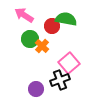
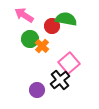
black cross: rotated 18 degrees counterclockwise
purple circle: moved 1 px right, 1 px down
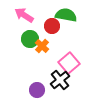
green semicircle: moved 4 px up
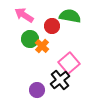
green semicircle: moved 4 px right, 1 px down
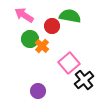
black cross: moved 24 px right
purple circle: moved 1 px right, 1 px down
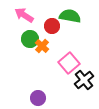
purple circle: moved 7 px down
